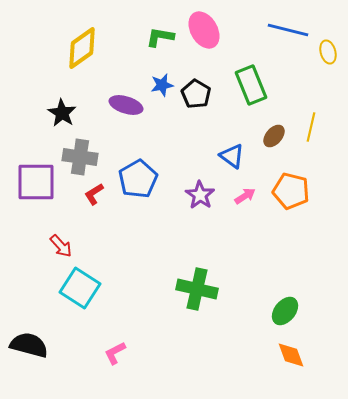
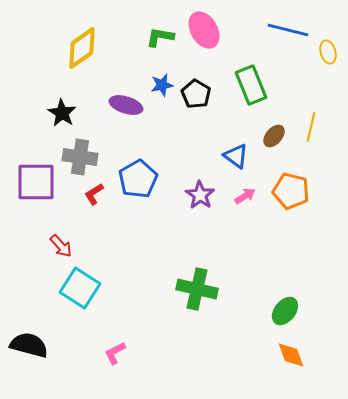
blue triangle: moved 4 px right
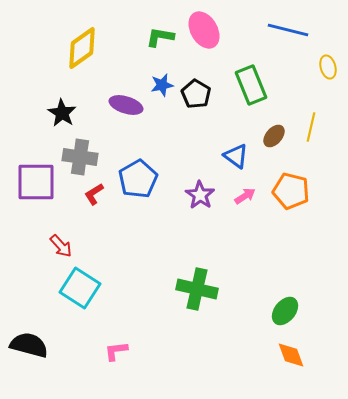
yellow ellipse: moved 15 px down
pink L-shape: moved 1 px right, 2 px up; rotated 20 degrees clockwise
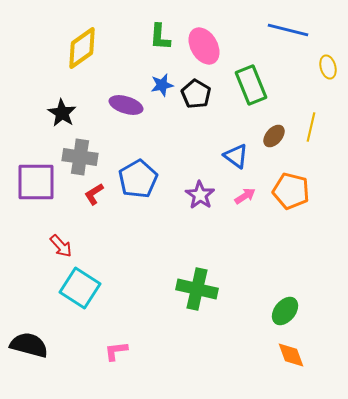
pink ellipse: moved 16 px down
green L-shape: rotated 96 degrees counterclockwise
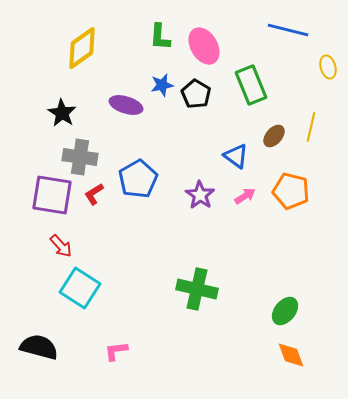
purple square: moved 16 px right, 13 px down; rotated 9 degrees clockwise
black semicircle: moved 10 px right, 2 px down
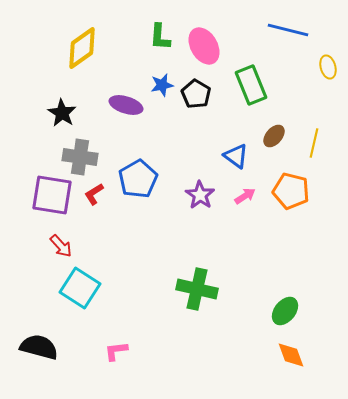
yellow line: moved 3 px right, 16 px down
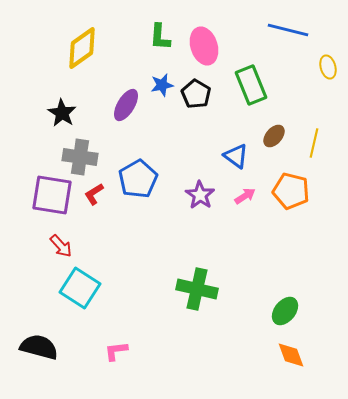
pink ellipse: rotated 12 degrees clockwise
purple ellipse: rotated 76 degrees counterclockwise
